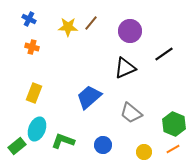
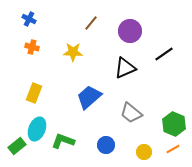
yellow star: moved 5 px right, 25 px down
blue circle: moved 3 px right
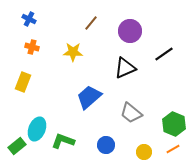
yellow rectangle: moved 11 px left, 11 px up
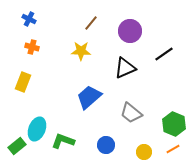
yellow star: moved 8 px right, 1 px up
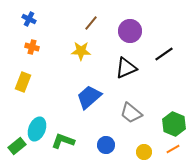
black triangle: moved 1 px right
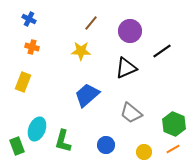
black line: moved 2 px left, 3 px up
blue trapezoid: moved 2 px left, 2 px up
green L-shape: rotated 95 degrees counterclockwise
green rectangle: rotated 72 degrees counterclockwise
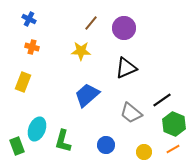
purple circle: moved 6 px left, 3 px up
black line: moved 49 px down
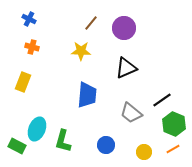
blue trapezoid: rotated 136 degrees clockwise
green rectangle: rotated 42 degrees counterclockwise
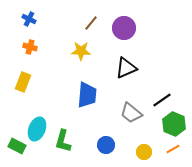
orange cross: moved 2 px left
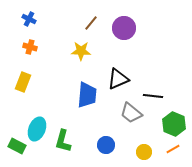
black triangle: moved 8 px left, 11 px down
black line: moved 9 px left, 4 px up; rotated 42 degrees clockwise
